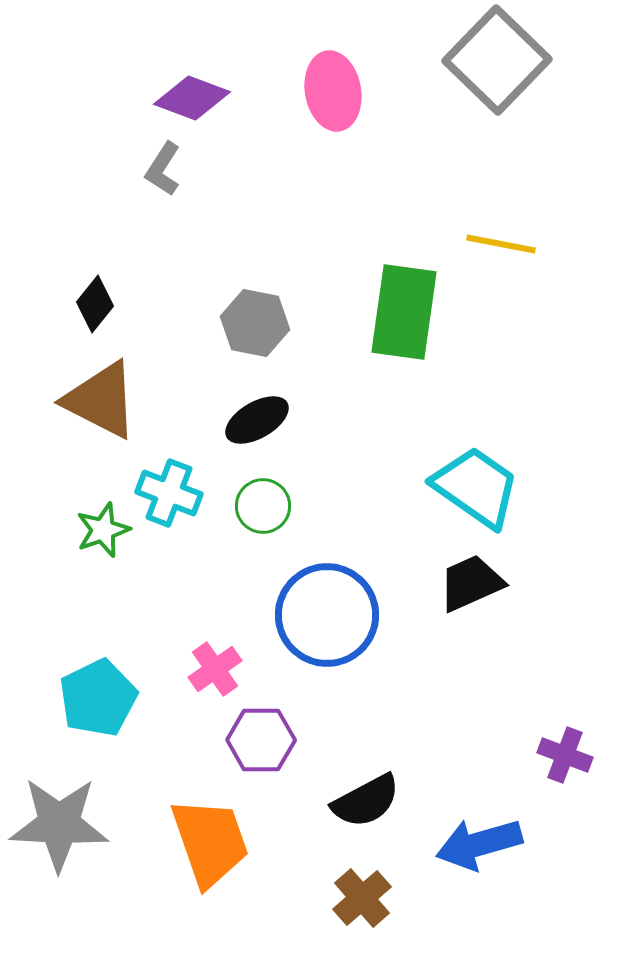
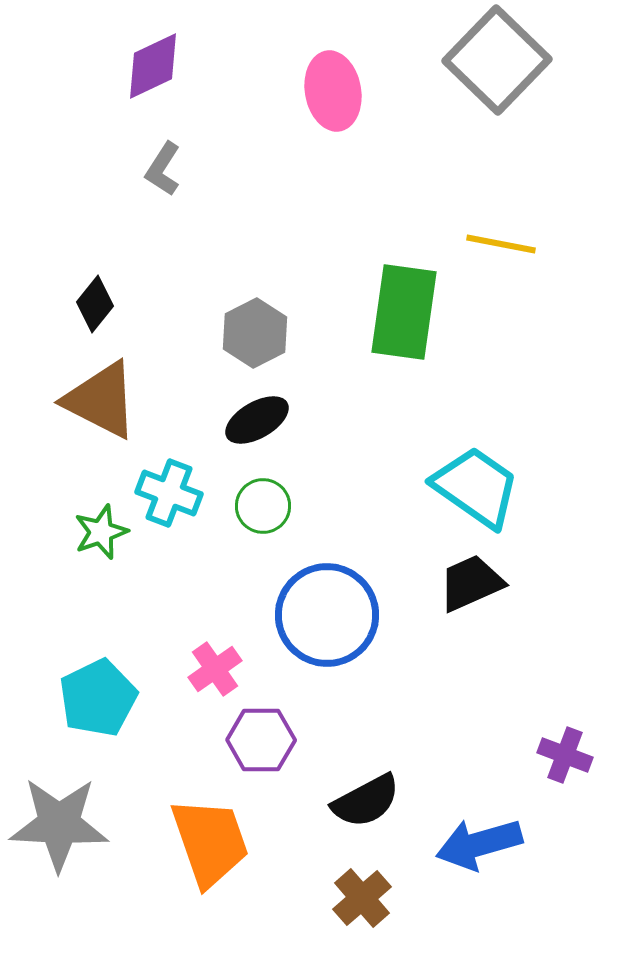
purple diamond: moved 39 px left, 32 px up; rotated 46 degrees counterclockwise
gray hexagon: moved 10 px down; rotated 22 degrees clockwise
green star: moved 2 px left, 2 px down
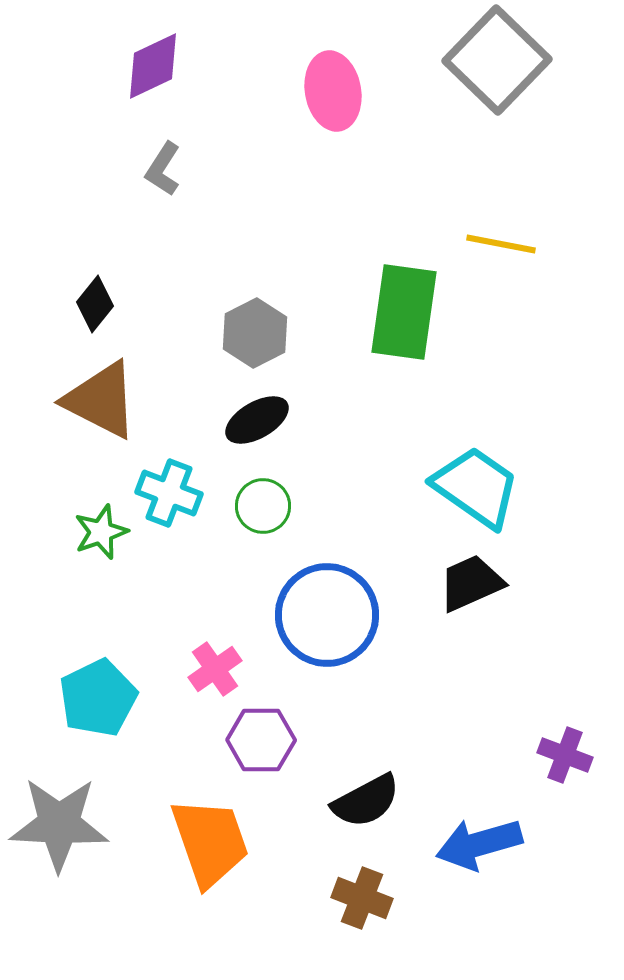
brown cross: rotated 28 degrees counterclockwise
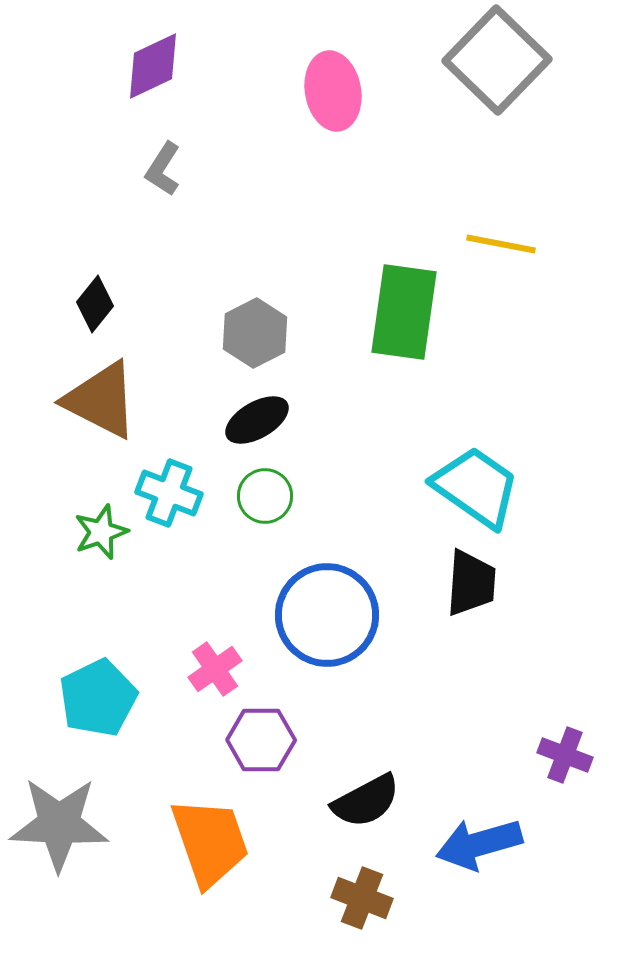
green circle: moved 2 px right, 10 px up
black trapezoid: rotated 118 degrees clockwise
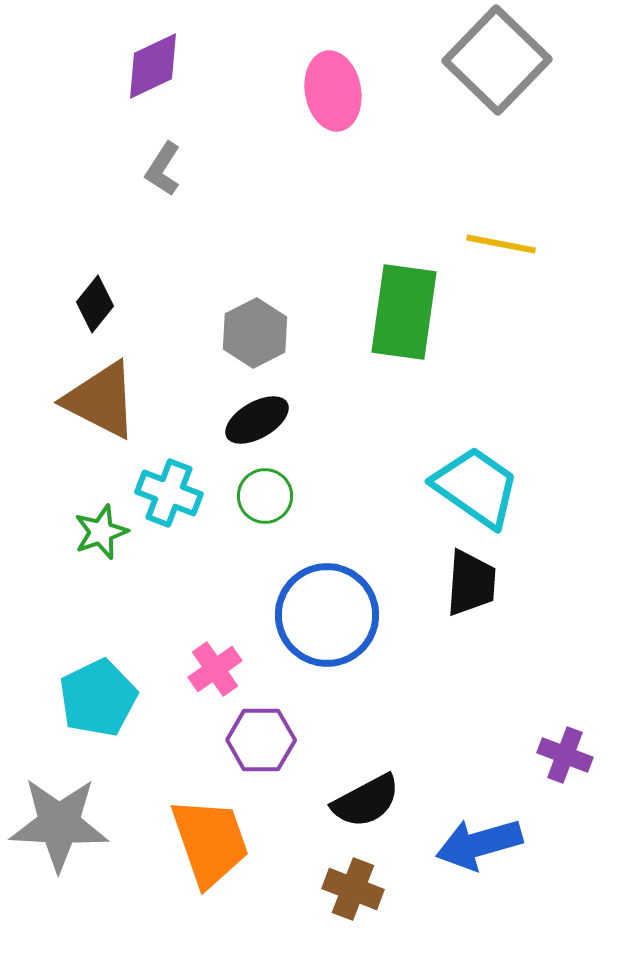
brown cross: moved 9 px left, 9 px up
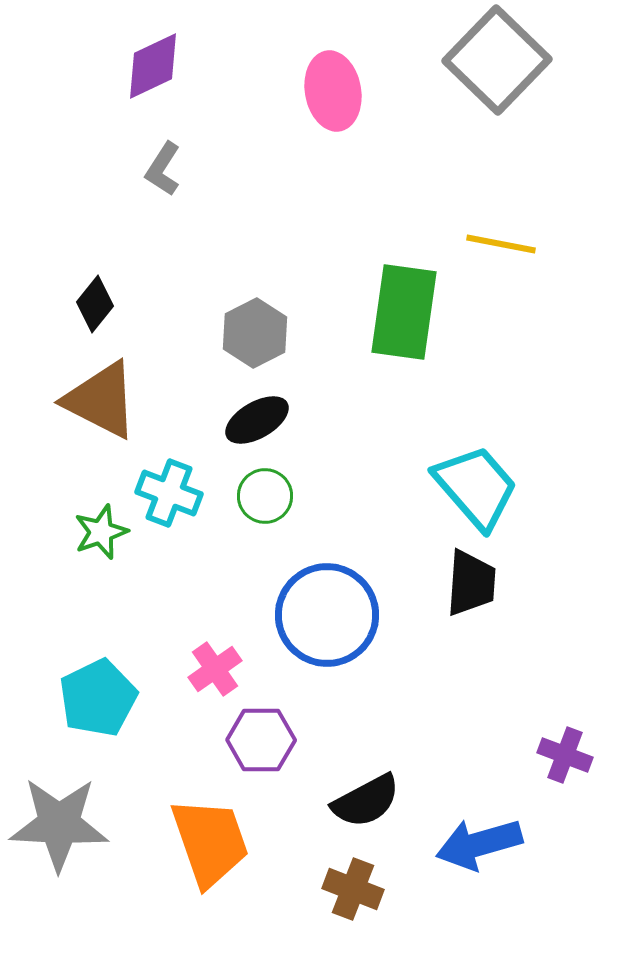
cyan trapezoid: rotated 14 degrees clockwise
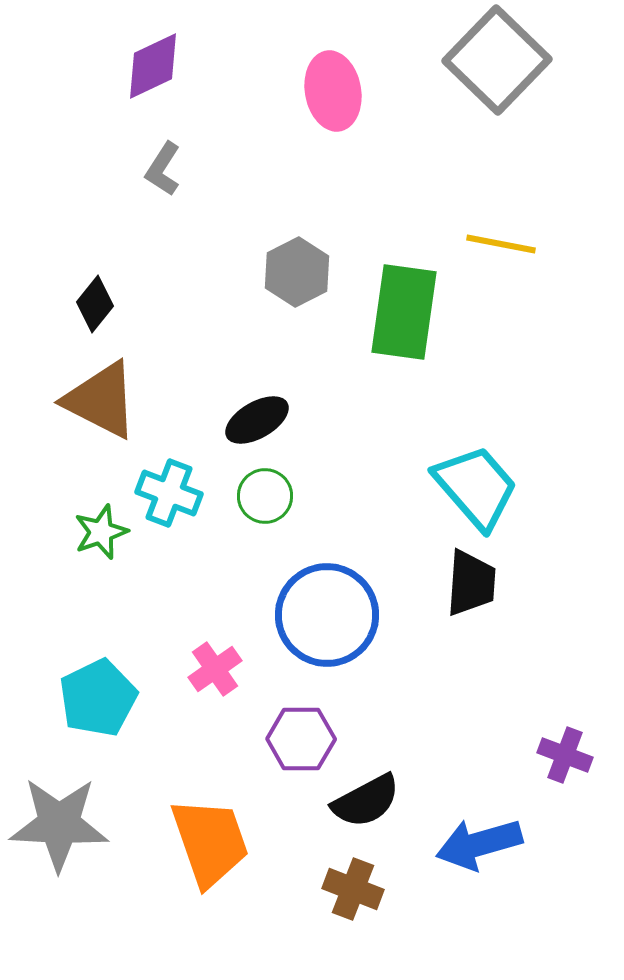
gray hexagon: moved 42 px right, 61 px up
purple hexagon: moved 40 px right, 1 px up
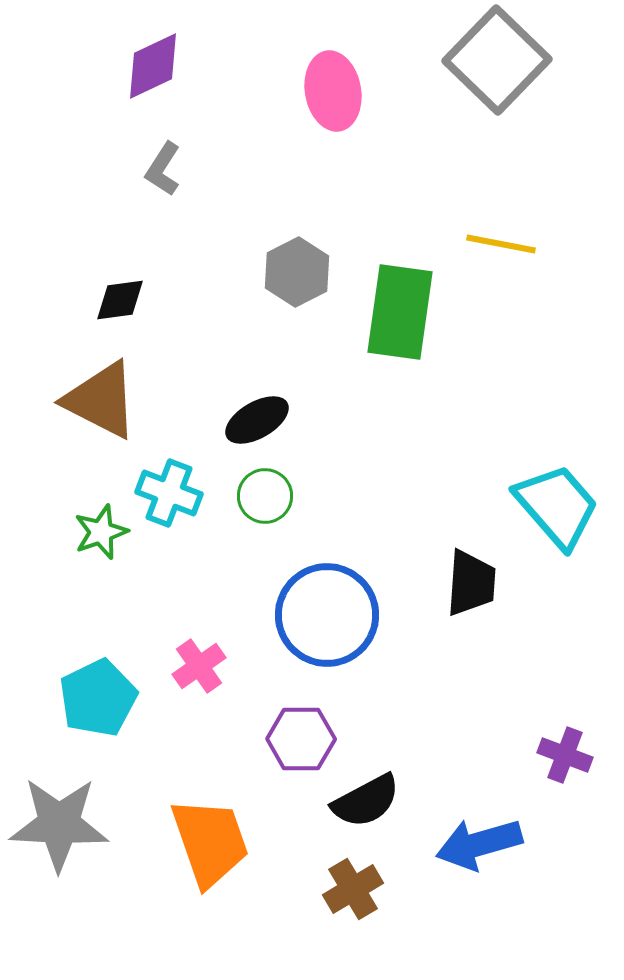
black diamond: moved 25 px right, 4 px up; rotated 44 degrees clockwise
green rectangle: moved 4 px left
cyan trapezoid: moved 81 px right, 19 px down
pink cross: moved 16 px left, 3 px up
brown cross: rotated 38 degrees clockwise
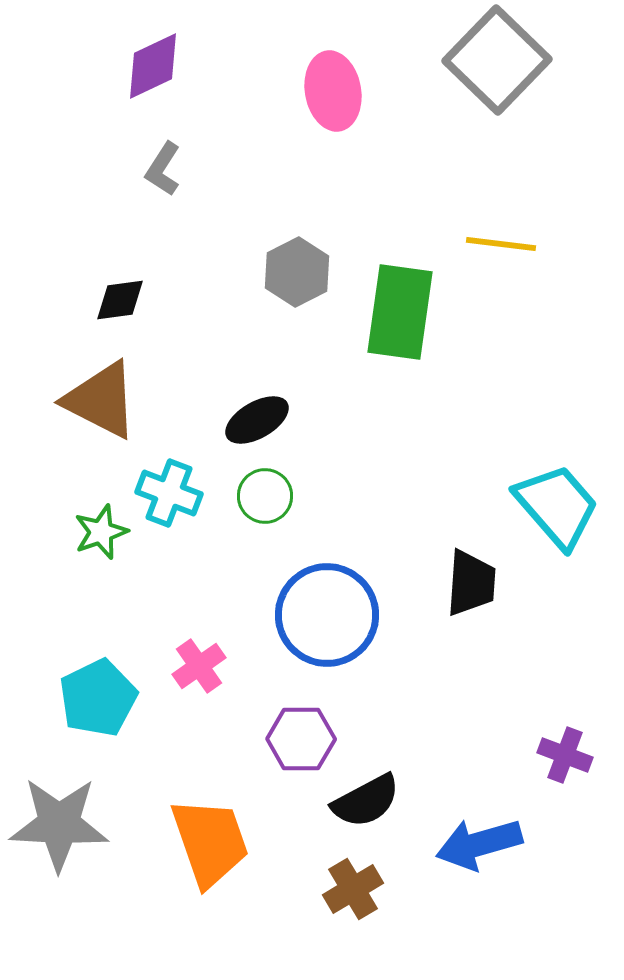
yellow line: rotated 4 degrees counterclockwise
